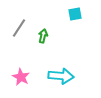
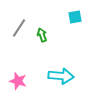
cyan square: moved 3 px down
green arrow: moved 1 px left, 1 px up; rotated 32 degrees counterclockwise
pink star: moved 3 px left, 4 px down; rotated 12 degrees counterclockwise
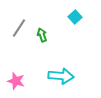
cyan square: rotated 32 degrees counterclockwise
pink star: moved 2 px left
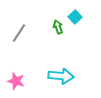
gray line: moved 5 px down
green arrow: moved 16 px right, 8 px up
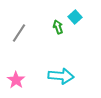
pink star: moved 1 px up; rotated 18 degrees clockwise
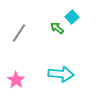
cyan square: moved 3 px left
green arrow: moved 1 px left, 1 px down; rotated 32 degrees counterclockwise
cyan arrow: moved 2 px up
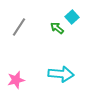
gray line: moved 6 px up
pink star: rotated 24 degrees clockwise
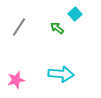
cyan square: moved 3 px right, 3 px up
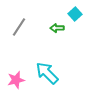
green arrow: rotated 40 degrees counterclockwise
cyan arrow: moved 14 px left, 1 px up; rotated 140 degrees counterclockwise
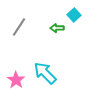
cyan square: moved 1 px left, 1 px down
cyan arrow: moved 2 px left
pink star: rotated 24 degrees counterclockwise
